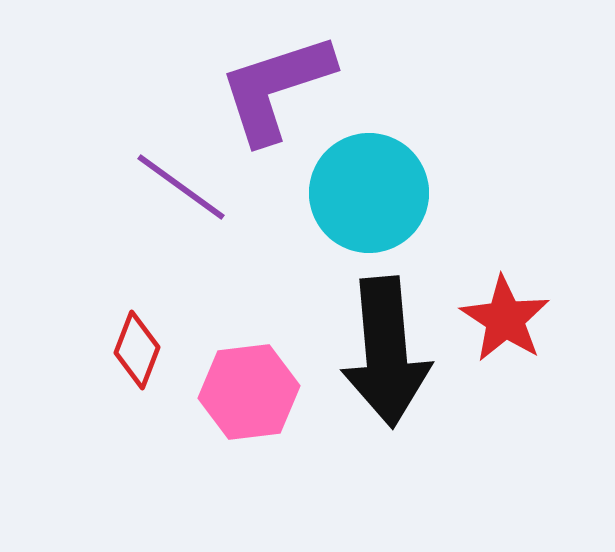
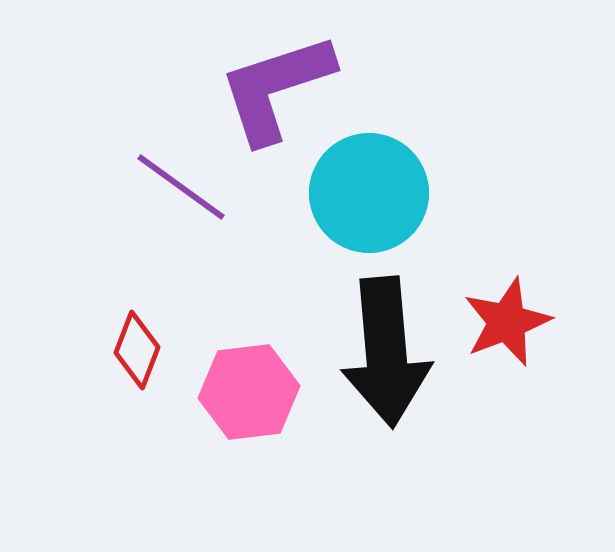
red star: moved 2 px right, 3 px down; rotated 18 degrees clockwise
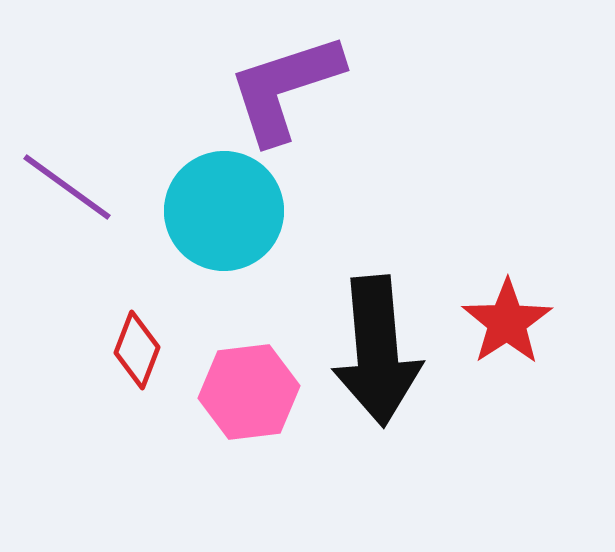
purple L-shape: moved 9 px right
purple line: moved 114 px left
cyan circle: moved 145 px left, 18 px down
red star: rotated 12 degrees counterclockwise
black arrow: moved 9 px left, 1 px up
